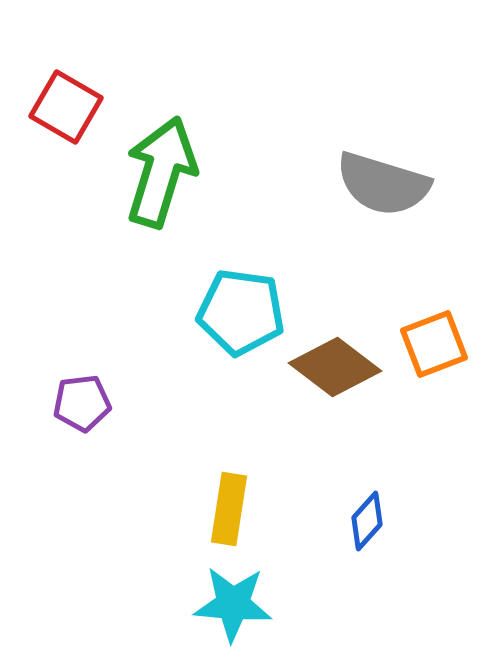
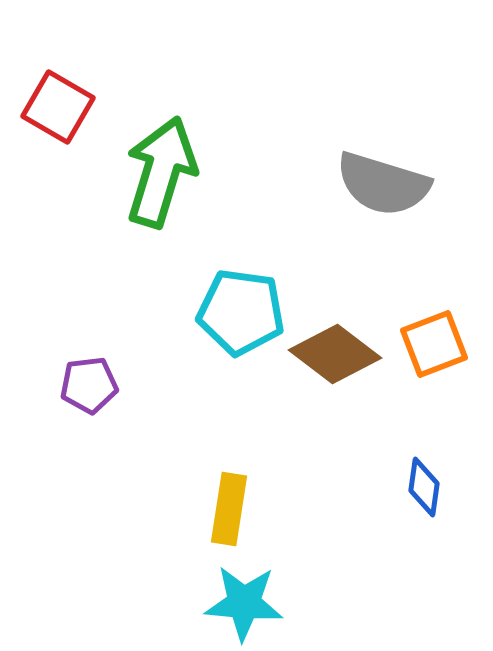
red square: moved 8 px left
brown diamond: moved 13 px up
purple pentagon: moved 7 px right, 18 px up
blue diamond: moved 57 px right, 34 px up; rotated 34 degrees counterclockwise
cyan star: moved 11 px right, 1 px up
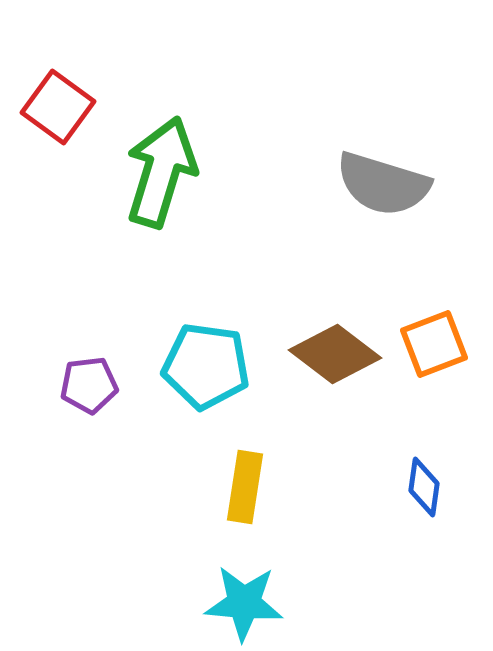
red square: rotated 6 degrees clockwise
cyan pentagon: moved 35 px left, 54 px down
yellow rectangle: moved 16 px right, 22 px up
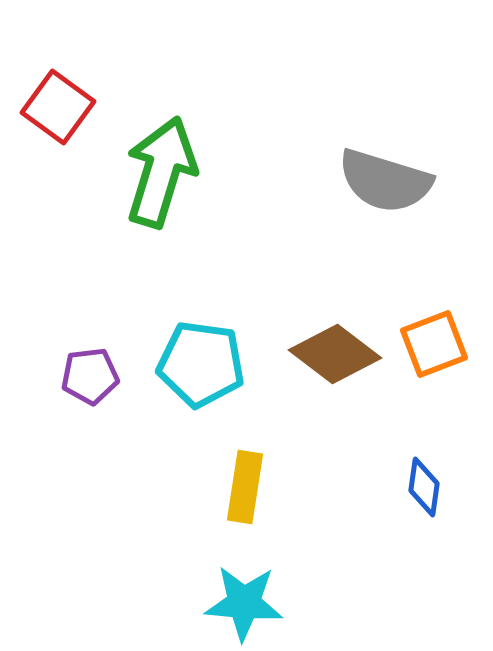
gray semicircle: moved 2 px right, 3 px up
cyan pentagon: moved 5 px left, 2 px up
purple pentagon: moved 1 px right, 9 px up
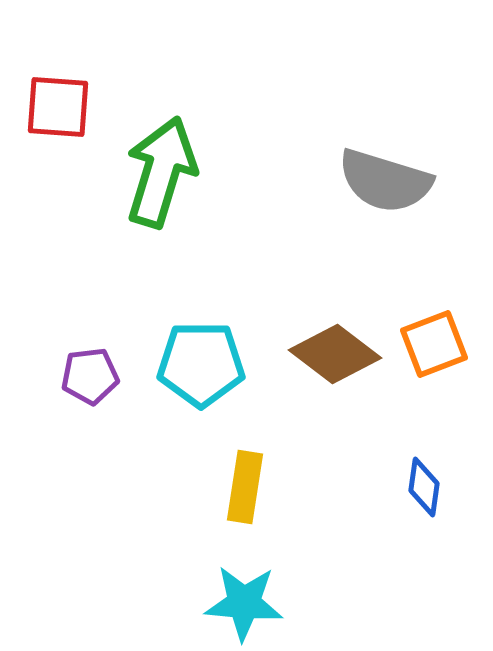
red square: rotated 32 degrees counterclockwise
cyan pentagon: rotated 8 degrees counterclockwise
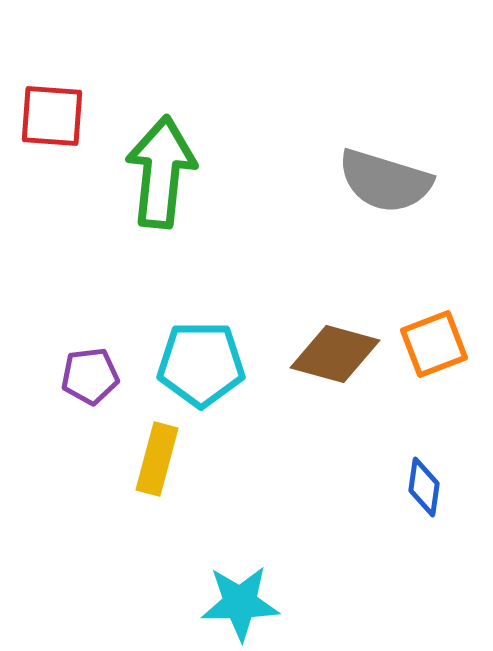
red square: moved 6 px left, 9 px down
green arrow: rotated 11 degrees counterclockwise
brown diamond: rotated 22 degrees counterclockwise
yellow rectangle: moved 88 px left, 28 px up; rotated 6 degrees clockwise
cyan star: moved 4 px left; rotated 6 degrees counterclockwise
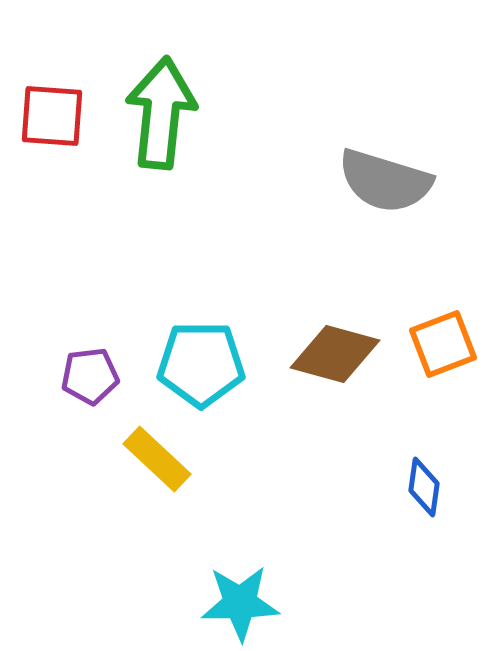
green arrow: moved 59 px up
orange square: moved 9 px right
yellow rectangle: rotated 62 degrees counterclockwise
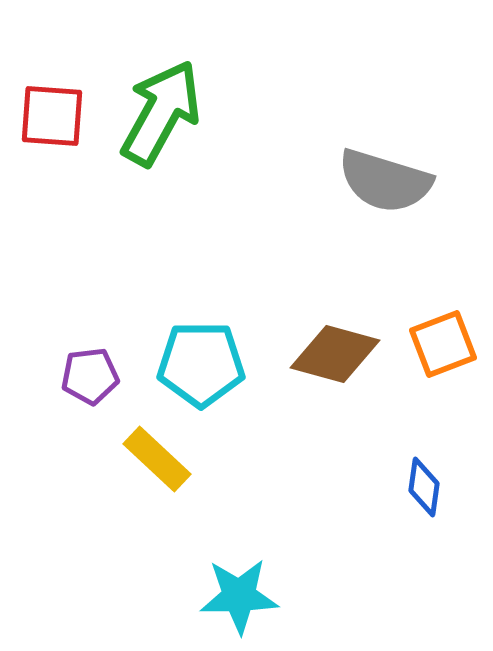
green arrow: rotated 23 degrees clockwise
cyan star: moved 1 px left, 7 px up
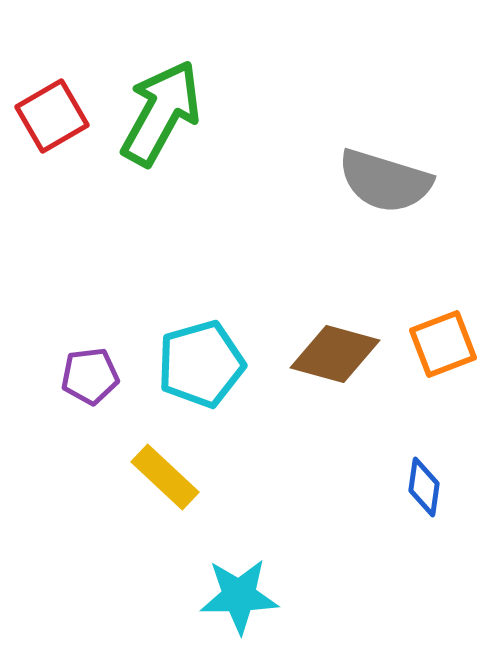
red square: rotated 34 degrees counterclockwise
cyan pentagon: rotated 16 degrees counterclockwise
yellow rectangle: moved 8 px right, 18 px down
